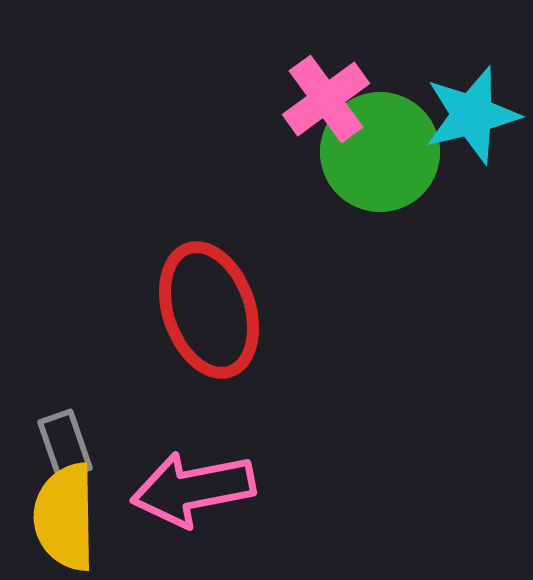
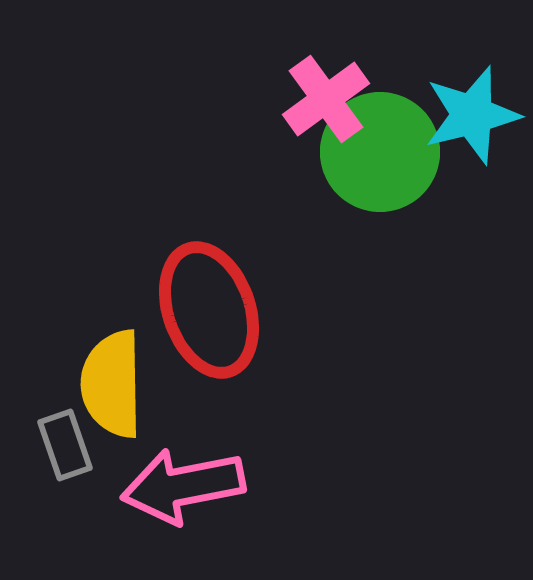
pink arrow: moved 10 px left, 3 px up
yellow semicircle: moved 47 px right, 133 px up
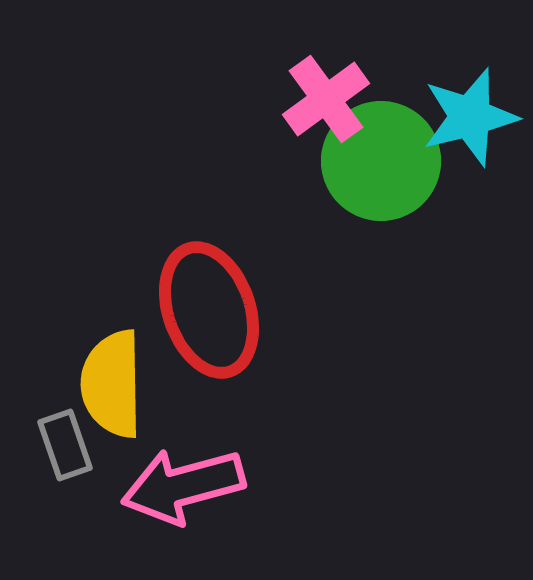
cyan star: moved 2 px left, 2 px down
green circle: moved 1 px right, 9 px down
pink arrow: rotated 4 degrees counterclockwise
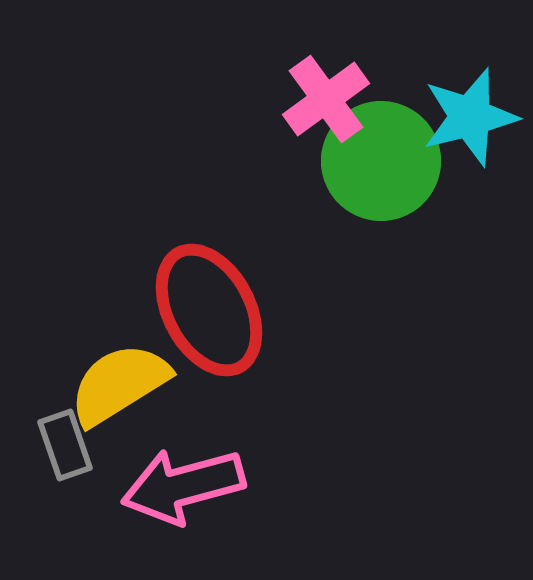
red ellipse: rotated 9 degrees counterclockwise
yellow semicircle: moved 7 px right; rotated 59 degrees clockwise
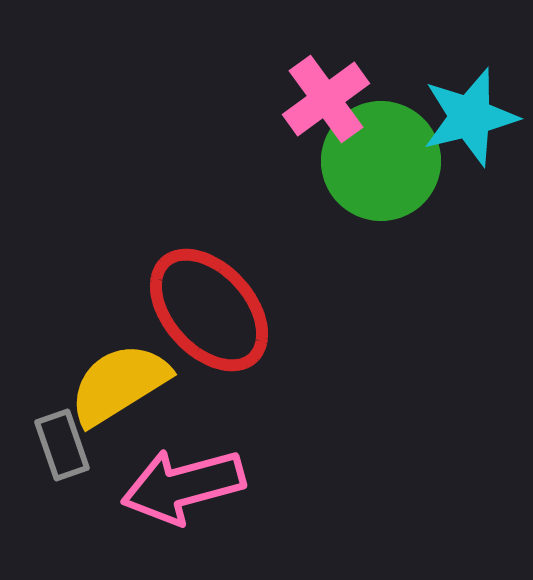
red ellipse: rotated 14 degrees counterclockwise
gray rectangle: moved 3 px left
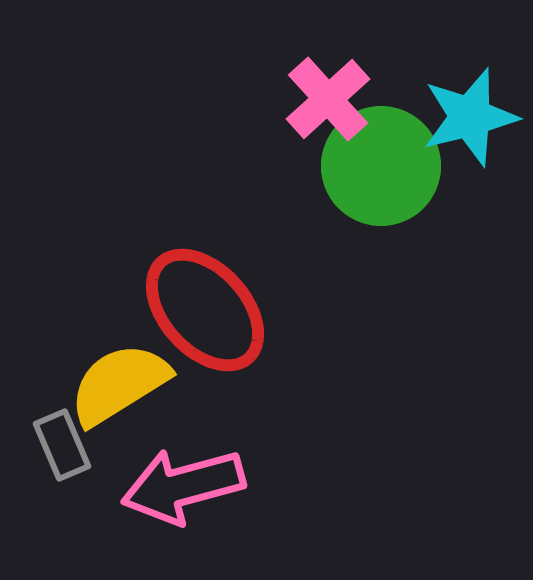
pink cross: moved 2 px right; rotated 6 degrees counterclockwise
green circle: moved 5 px down
red ellipse: moved 4 px left
gray rectangle: rotated 4 degrees counterclockwise
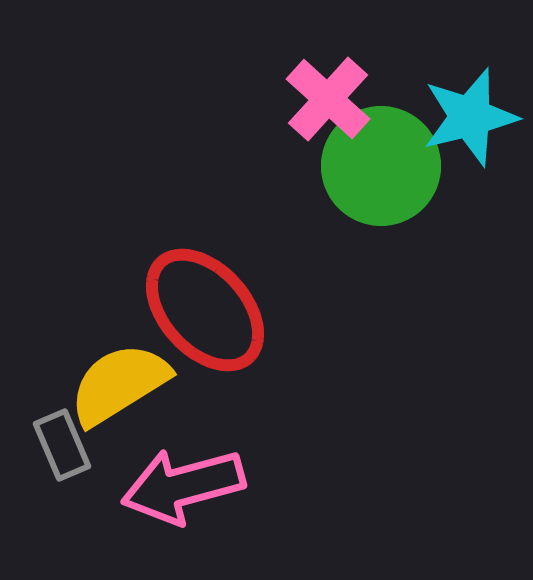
pink cross: rotated 6 degrees counterclockwise
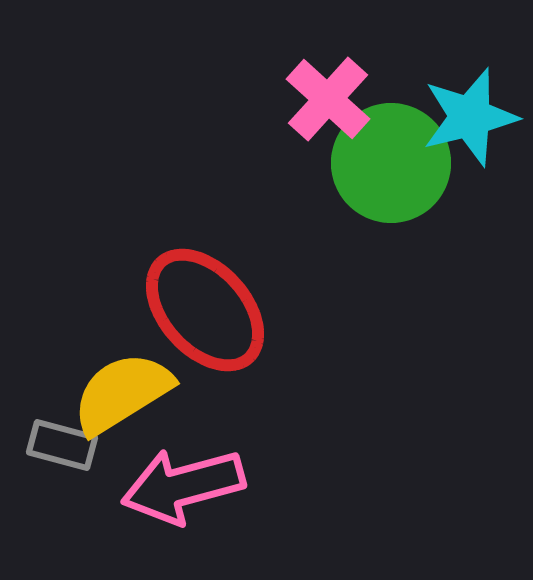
green circle: moved 10 px right, 3 px up
yellow semicircle: moved 3 px right, 9 px down
gray rectangle: rotated 52 degrees counterclockwise
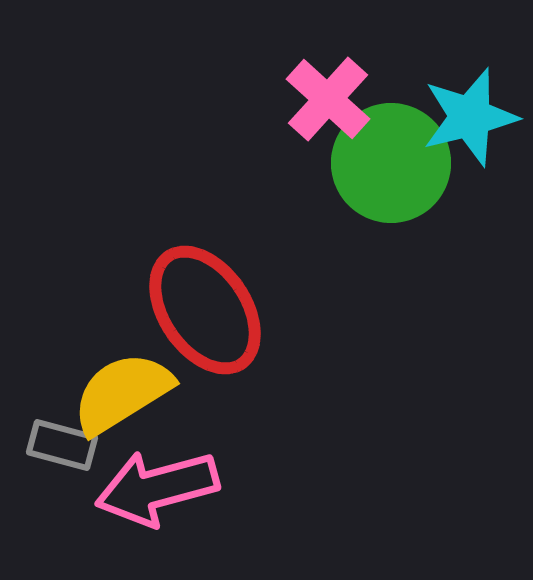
red ellipse: rotated 8 degrees clockwise
pink arrow: moved 26 px left, 2 px down
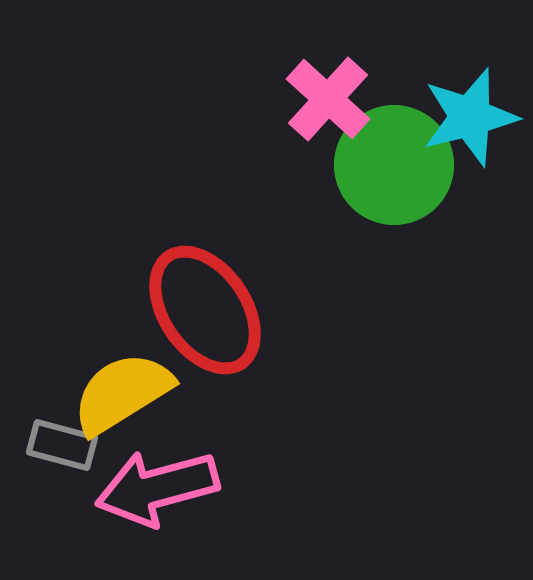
green circle: moved 3 px right, 2 px down
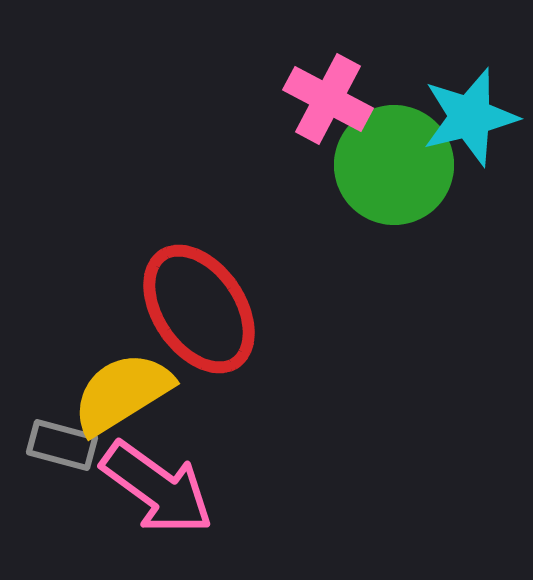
pink cross: rotated 14 degrees counterclockwise
red ellipse: moved 6 px left, 1 px up
pink arrow: rotated 129 degrees counterclockwise
